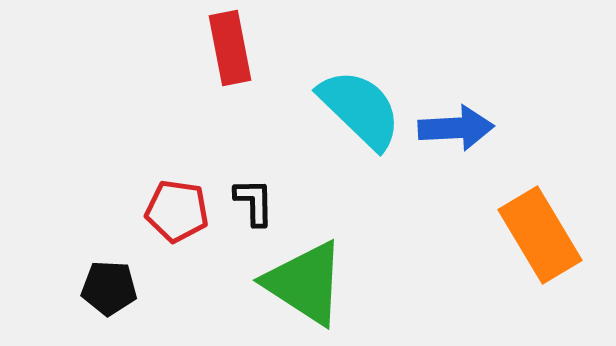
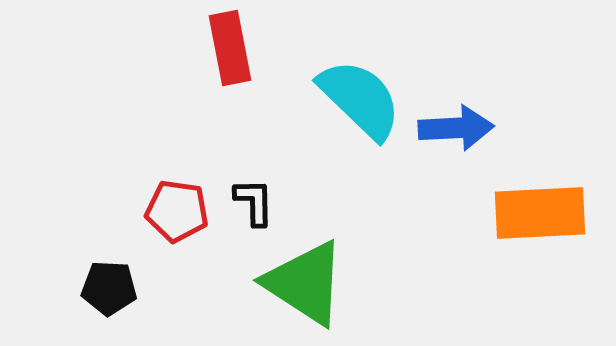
cyan semicircle: moved 10 px up
orange rectangle: moved 22 px up; rotated 62 degrees counterclockwise
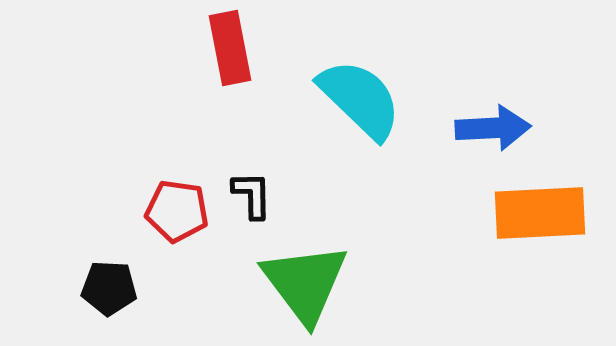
blue arrow: moved 37 px right
black L-shape: moved 2 px left, 7 px up
green triangle: rotated 20 degrees clockwise
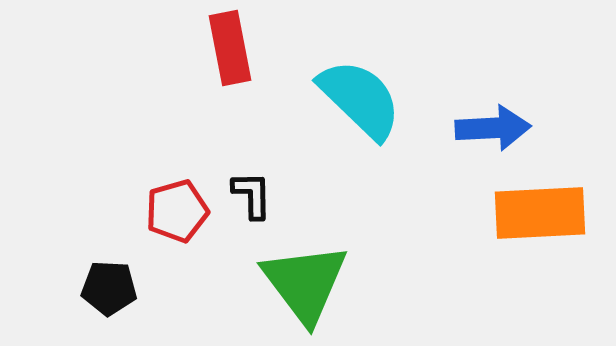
red pentagon: rotated 24 degrees counterclockwise
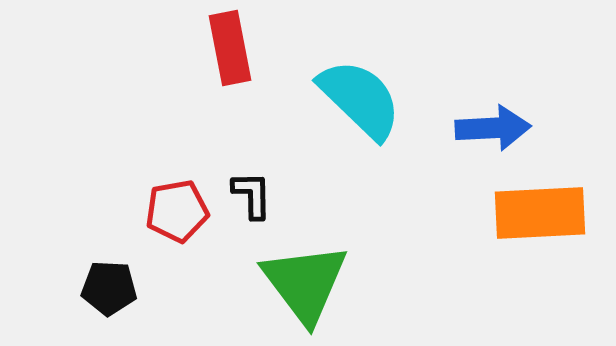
red pentagon: rotated 6 degrees clockwise
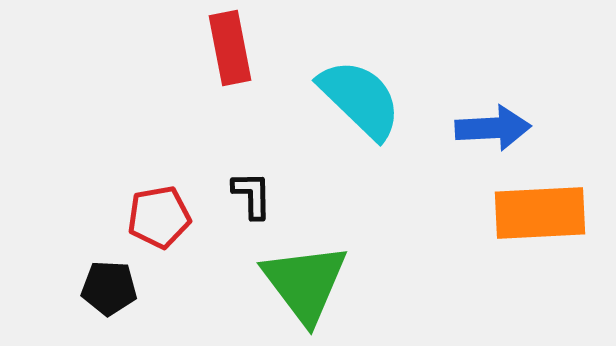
red pentagon: moved 18 px left, 6 px down
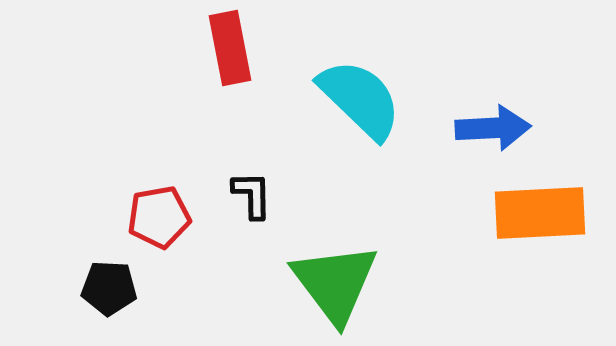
green triangle: moved 30 px right
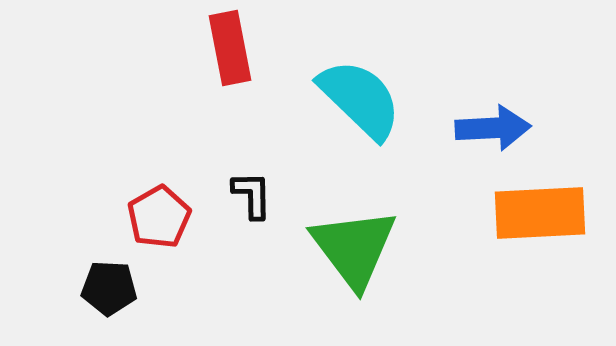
red pentagon: rotated 20 degrees counterclockwise
green triangle: moved 19 px right, 35 px up
